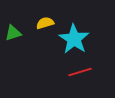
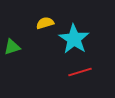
green triangle: moved 1 px left, 14 px down
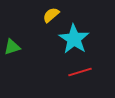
yellow semicircle: moved 6 px right, 8 px up; rotated 24 degrees counterclockwise
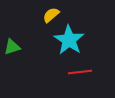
cyan star: moved 5 px left, 1 px down
red line: rotated 10 degrees clockwise
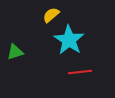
green triangle: moved 3 px right, 5 px down
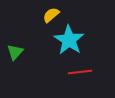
green triangle: rotated 30 degrees counterclockwise
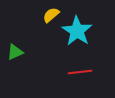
cyan star: moved 8 px right, 9 px up
green triangle: rotated 24 degrees clockwise
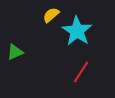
red line: moved 1 px right; rotated 50 degrees counterclockwise
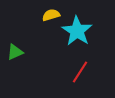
yellow semicircle: rotated 24 degrees clockwise
red line: moved 1 px left
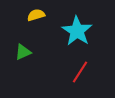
yellow semicircle: moved 15 px left
green triangle: moved 8 px right
